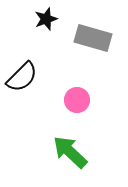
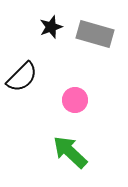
black star: moved 5 px right, 8 px down
gray rectangle: moved 2 px right, 4 px up
pink circle: moved 2 px left
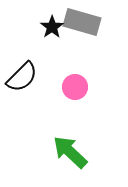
black star: moved 1 px right; rotated 15 degrees counterclockwise
gray rectangle: moved 13 px left, 12 px up
pink circle: moved 13 px up
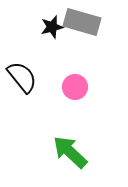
black star: rotated 20 degrees clockwise
black semicircle: rotated 84 degrees counterclockwise
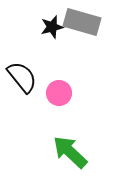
pink circle: moved 16 px left, 6 px down
